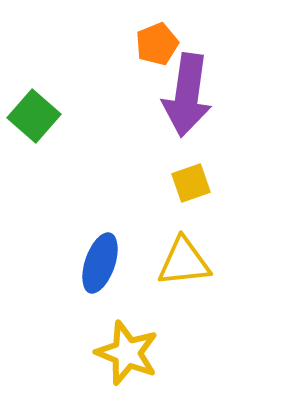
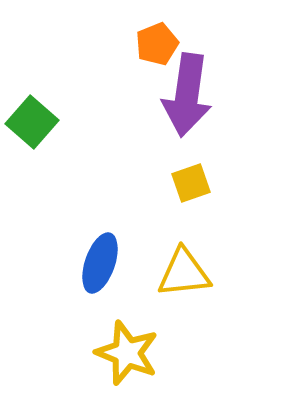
green square: moved 2 px left, 6 px down
yellow triangle: moved 11 px down
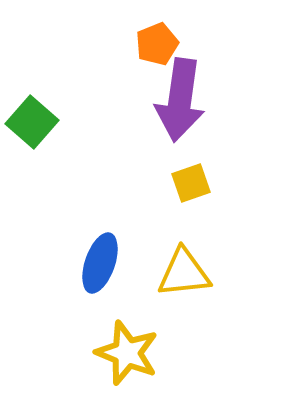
purple arrow: moved 7 px left, 5 px down
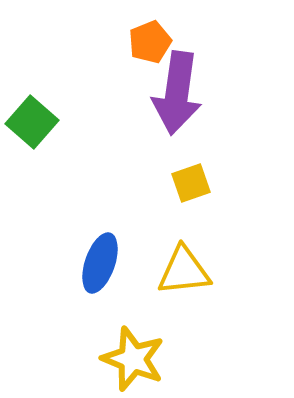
orange pentagon: moved 7 px left, 2 px up
purple arrow: moved 3 px left, 7 px up
yellow triangle: moved 2 px up
yellow star: moved 6 px right, 6 px down
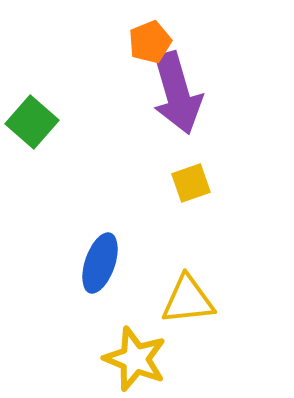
purple arrow: rotated 24 degrees counterclockwise
yellow triangle: moved 4 px right, 29 px down
yellow star: moved 2 px right
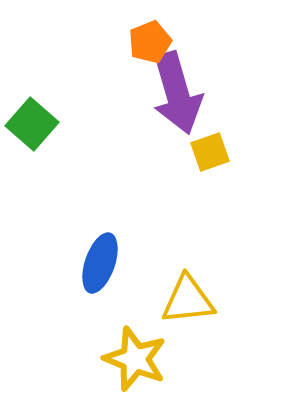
green square: moved 2 px down
yellow square: moved 19 px right, 31 px up
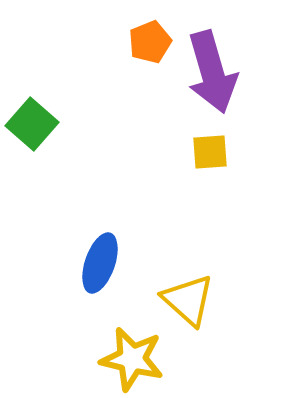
purple arrow: moved 35 px right, 21 px up
yellow square: rotated 15 degrees clockwise
yellow triangle: rotated 48 degrees clockwise
yellow star: moved 3 px left; rotated 8 degrees counterclockwise
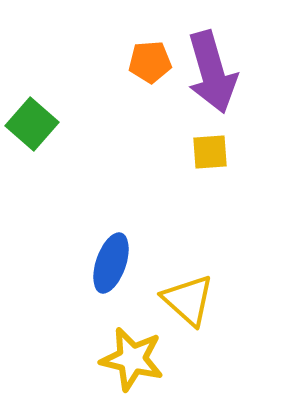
orange pentagon: moved 20 px down; rotated 18 degrees clockwise
blue ellipse: moved 11 px right
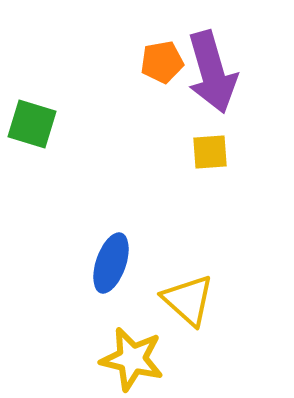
orange pentagon: moved 12 px right; rotated 6 degrees counterclockwise
green square: rotated 24 degrees counterclockwise
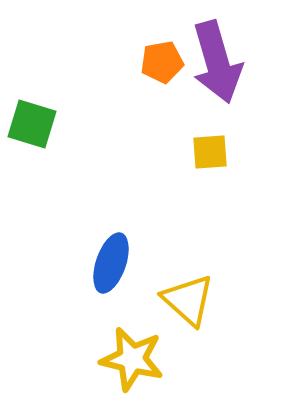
purple arrow: moved 5 px right, 10 px up
